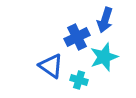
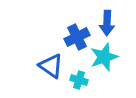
blue arrow: moved 2 px right, 3 px down; rotated 15 degrees counterclockwise
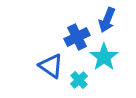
blue arrow: moved 3 px up; rotated 20 degrees clockwise
cyan star: rotated 16 degrees counterclockwise
cyan cross: rotated 30 degrees clockwise
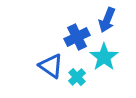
cyan cross: moved 2 px left, 3 px up
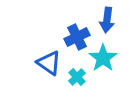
blue arrow: rotated 15 degrees counterclockwise
cyan star: moved 1 px left, 1 px down
blue triangle: moved 2 px left, 3 px up
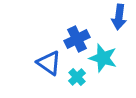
blue arrow: moved 12 px right, 3 px up
blue cross: moved 2 px down
cyan star: rotated 20 degrees counterclockwise
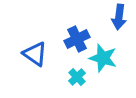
blue triangle: moved 14 px left, 9 px up
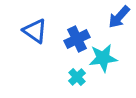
blue arrow: rotated 35 degrees clockwise
blue triangle: moved 23 px up
cyan star: rotated 24 degrees counterclockwise
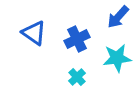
blue arrow: moved 1 px left
blue triangle: moved 1 px left, 2 px down
cyan star: moved 14 px right
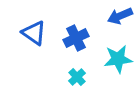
blue arrow: moved 2 px right, 1 px up; rotated 25 degrees clockwise
blue cross: moved 1 px left, 1 px up
cyan star: moved 1 px right, 1 px down
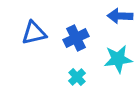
blue arrow: rotated 25 degrees clockwise
blue triangle: rotated 48 degrees counterclockwise
